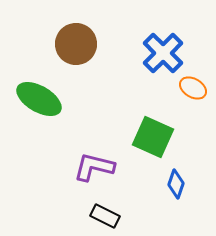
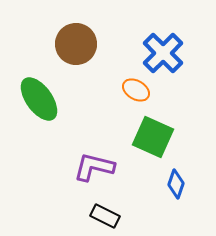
orange ellipse: moved 57 px left, 2 px down
green ellipse: rotated 24 degrees clockwise
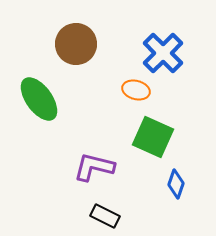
orange ellipse: rotated 16 degrees counterclockwise
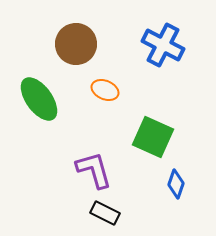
blue cross: moved 8 px up; rotated 18 degrees counterclockwise
orange ellipse: moved 31 px left; rotated 8 degrees clockwise
purple L-shape: moved 3 px down; rotated 60 degrees clockwise
black rectangle: moved 3 px up
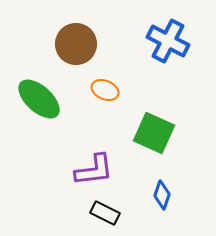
blue cross: moved 5 px right, 4 px up
green ellipse: rotated 12 degrees counterclockwise
green square: moved 1 px right, 4 px up
purple L-shape: rotated 99 degrees clockwise
blue diamond: moved 14 px left, 11 px down
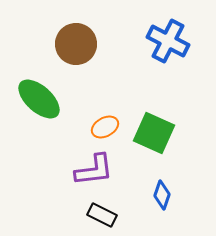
orange ellipse: moved 37 px down; rotated 52 degrees counterclockwise
black rectangle: moved 3 px left, 2 px down
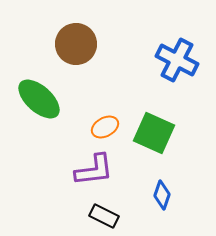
blue cross: moved 9 px right, 19 px down
black rectangle: moved 2 px right, 1 px down
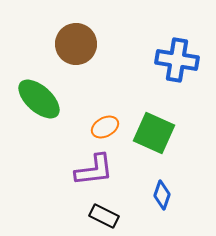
blue cross: rotated 18 degrees counterclockwise
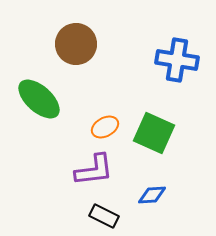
blue diamond: moved 10 px left; rotated 68 degrees clockwise
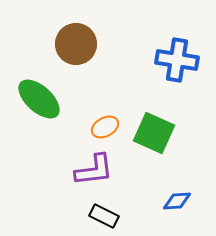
blue diamond: moved 25 px right, 6 px down
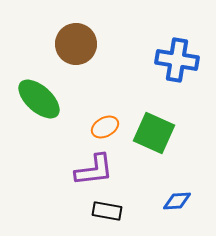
black rectangle: moved 3 px right, 5 px up; rotated 16 degrees counterclockwise
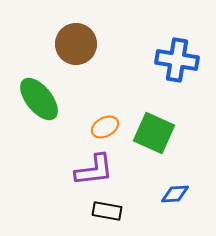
green ellipse: rotated 9 degrees clockwise
blue diamond: moved 2 px left, 7 px up
